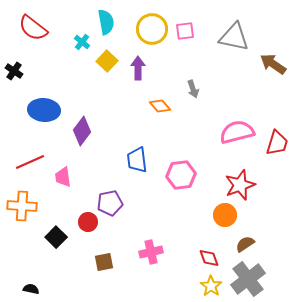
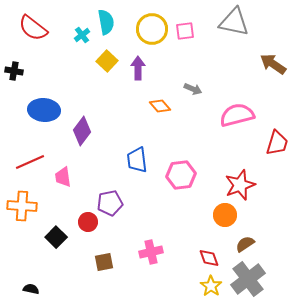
gray triangle: moved 15 px up
cyan cross: moved 7 px up; rotated 14 degrees clockwise
black cross: rotated 24 degrees counterclockwise
gray arrow: rotated 48 degrees counterclockwise
pink semicircle: moved 17 px up
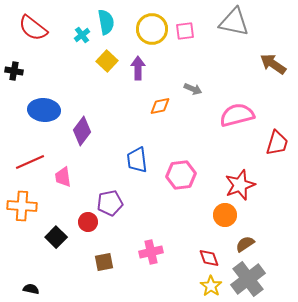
orange diamond: rotated 60 degrees counterclockwise
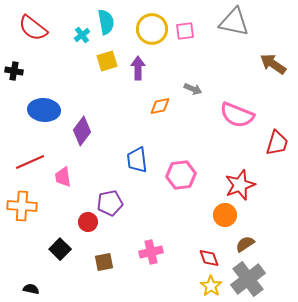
yellow square: rotated 30 degrees clockwise
pink semicircle: rotated 144 degrees counterclockwise
black square: moved 4 px right, 12 px down
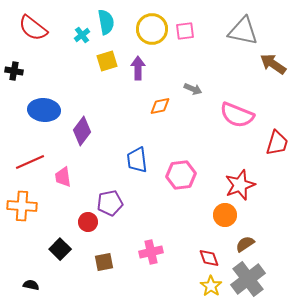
gray triangle: moved 9 px right, 9 px down
black semicircle: moved 4 px up
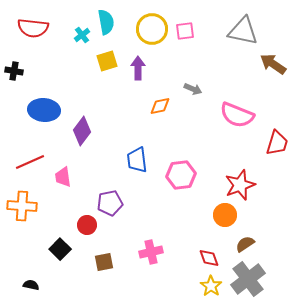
red semicircle: rotated 32 degrees counterclockwise
red circle: moved 1 px left, 3 px down
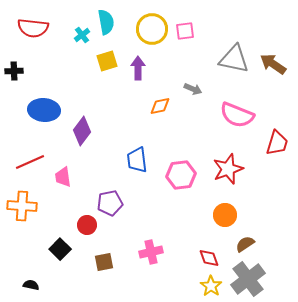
gray triangle: moved 9 px left, 28 px down
black cross: rotated 12 degrees counterclockwise
red star: moved 12 px left, 16 px up
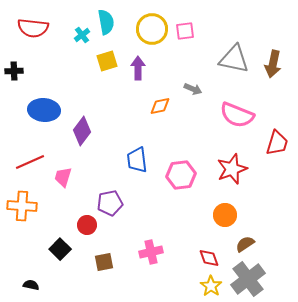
brown arrow: rotated 112 degrees counterclockwise
red star: moved 4 px right
pink trapezoid: rotated 25 degrees clockwise
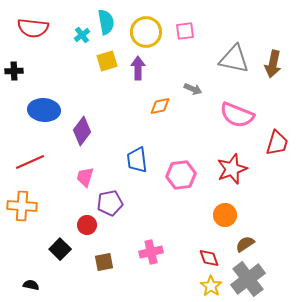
yellow circle: moved 6 px left, 3 px down
pink trapezoid: moved 22 px right
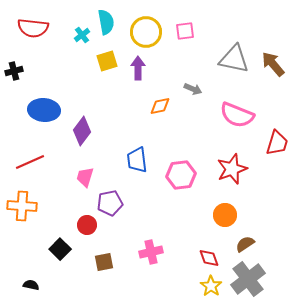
brown arrow: rotated 128 degrees clockwise
black cross: rotated 12 degrees counterclockwise
